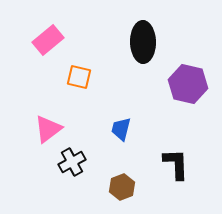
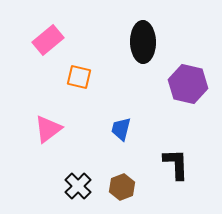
black cross: moved 6 px right, 24 px down; rotated 16 degrees counterclockwise
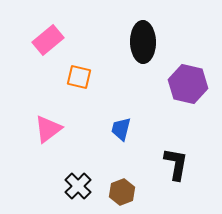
black L-shape: rotated 12 degrees clockwise
brown hexagon: moved 5 px down
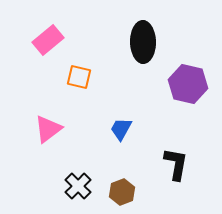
blue trapezoid: rotated 15 degrees clockwise
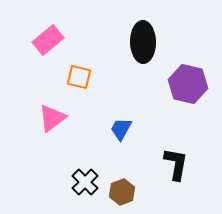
pink triangle: moved 4 px right, 11 px up
black cross: moved 7 px right, 4 px up
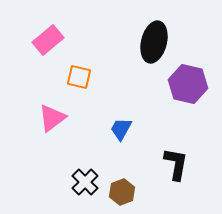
black ellipse: moved 11 px right; rotated 15 degrees clockwise
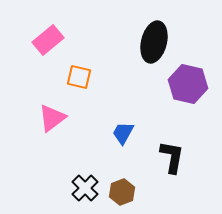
blue trapezoid: moved 2 px right, 4 px down
black L-shape: moved 4 px left, 7 px up
black cross: moved 6 px down
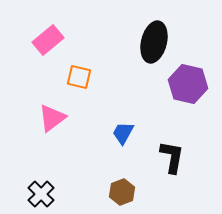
black cross: moved 44 px left, 6 px down
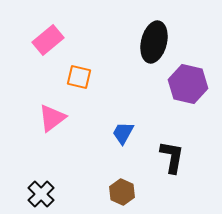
brown hexagon: rotated 15 degrees counterclockwise
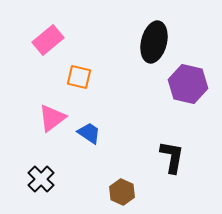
blue trapezoid: moved 34 px left; rotated 95 degrees clockwise
black cross: moved 15 px up
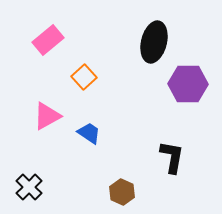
orange square: moved 5 px right; rotated 35 degrees clockwise
purple hexagon: rotated 12 degrees counterclockwise
pink triangle: moved 5 px left, 2 px up; rotated 8 degrees clockwise
black cross: moved 12 px left, 8 px down
